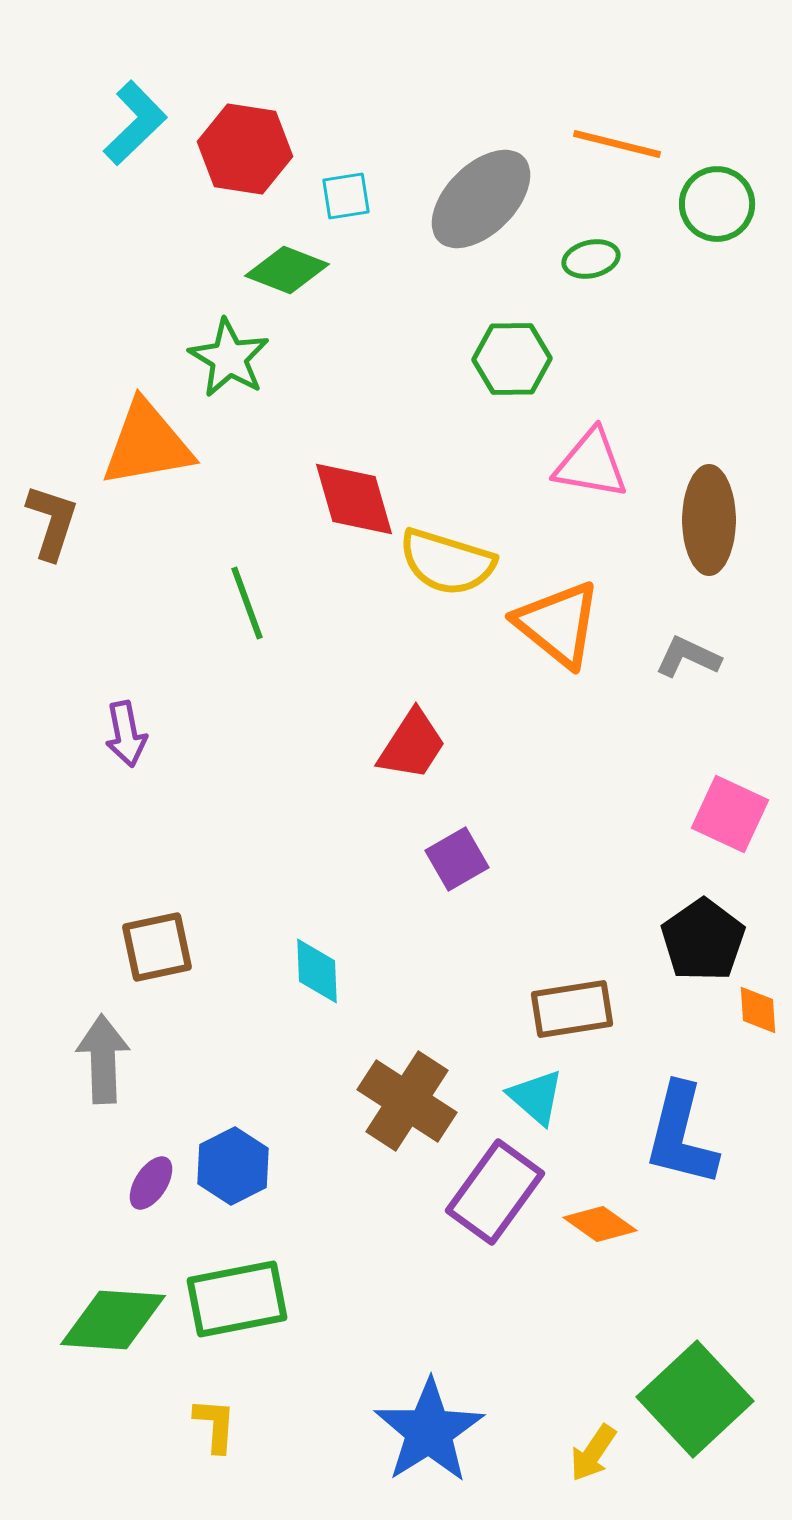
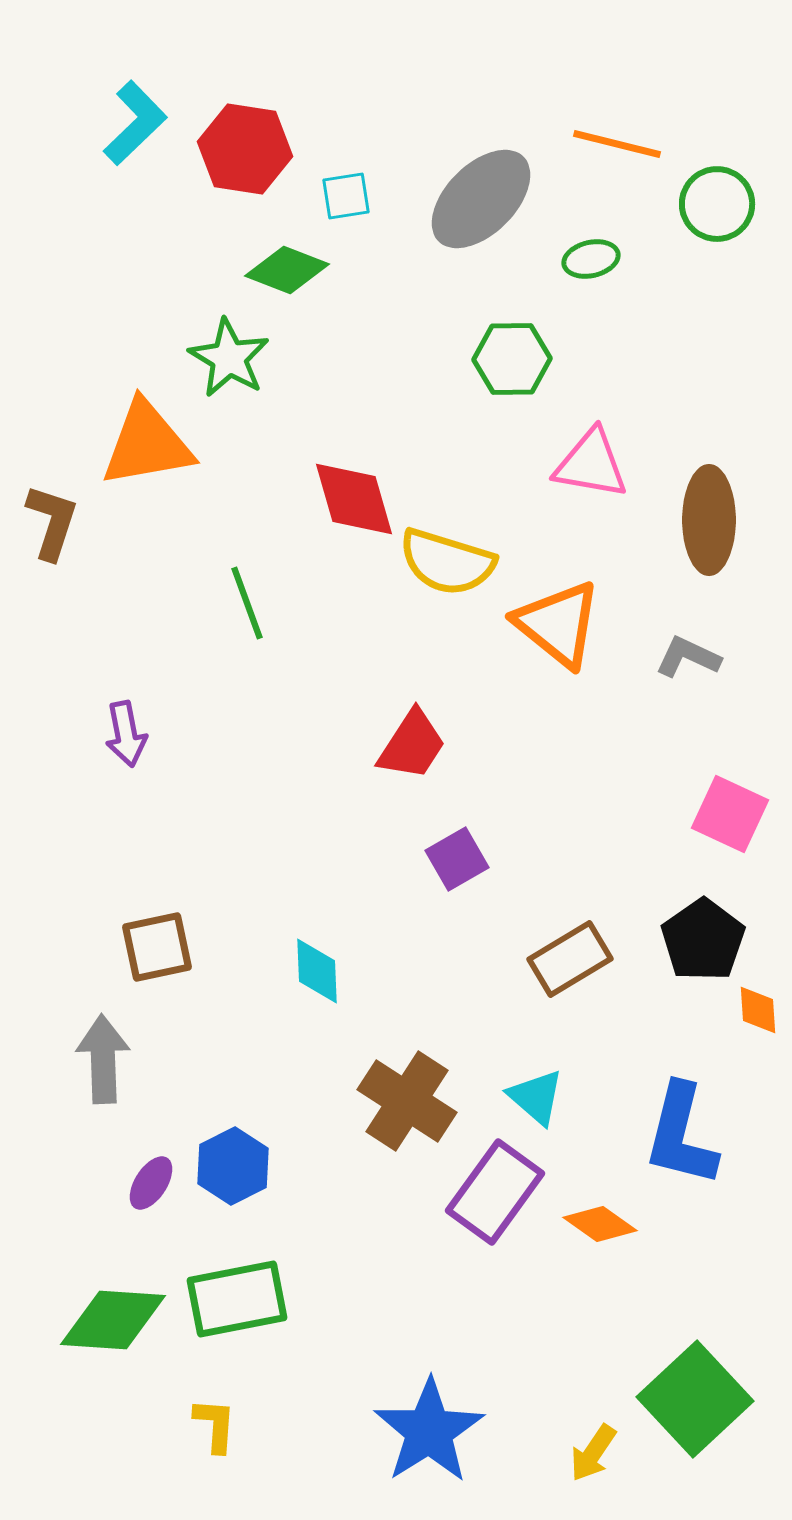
brown rectangle at (572, 1009): moved 2 px left, 50 px up; rotated 22 degrees counterclockwise
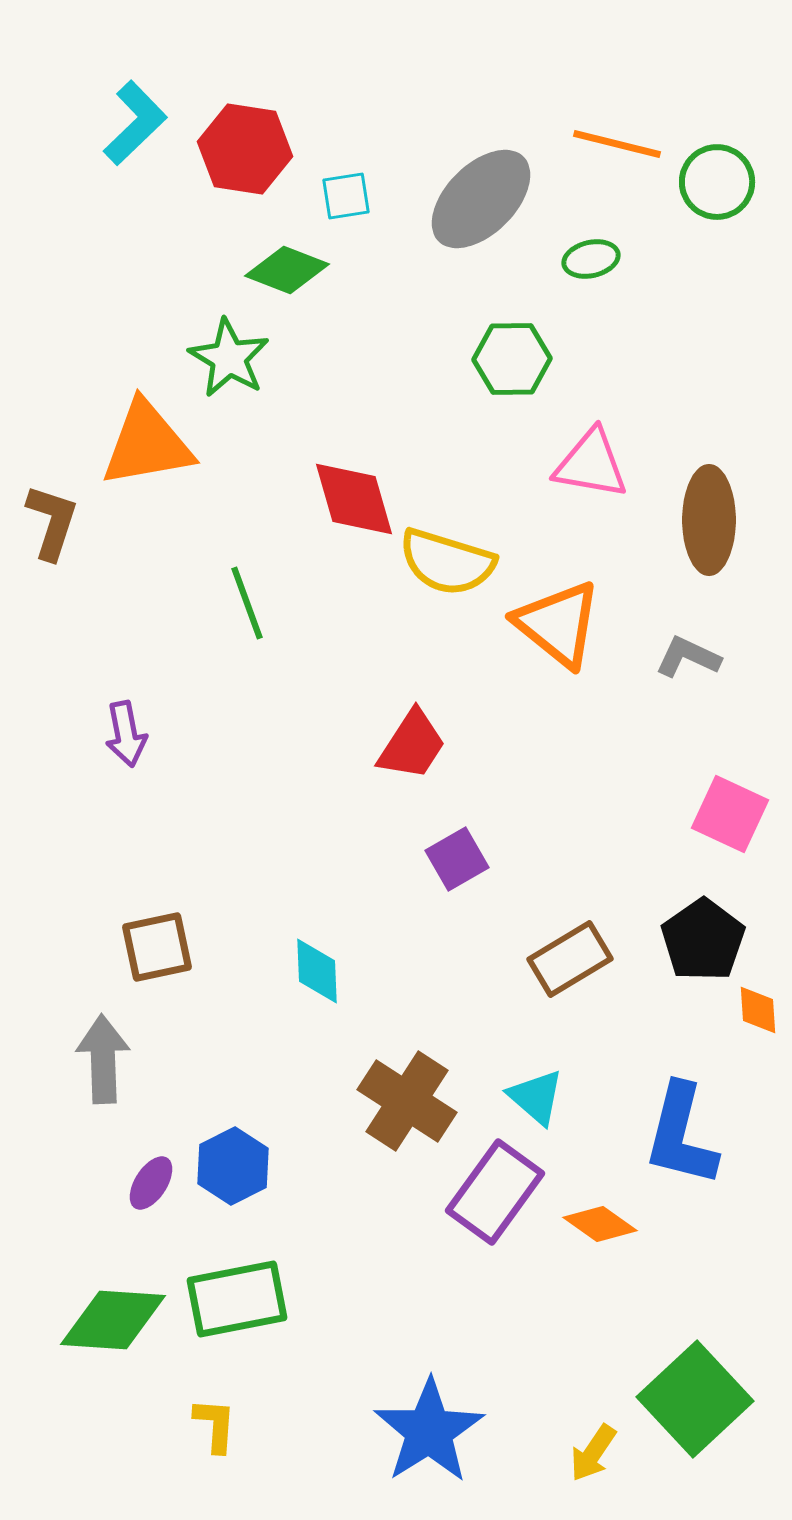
green circle at (717, 204): moved 22 px up
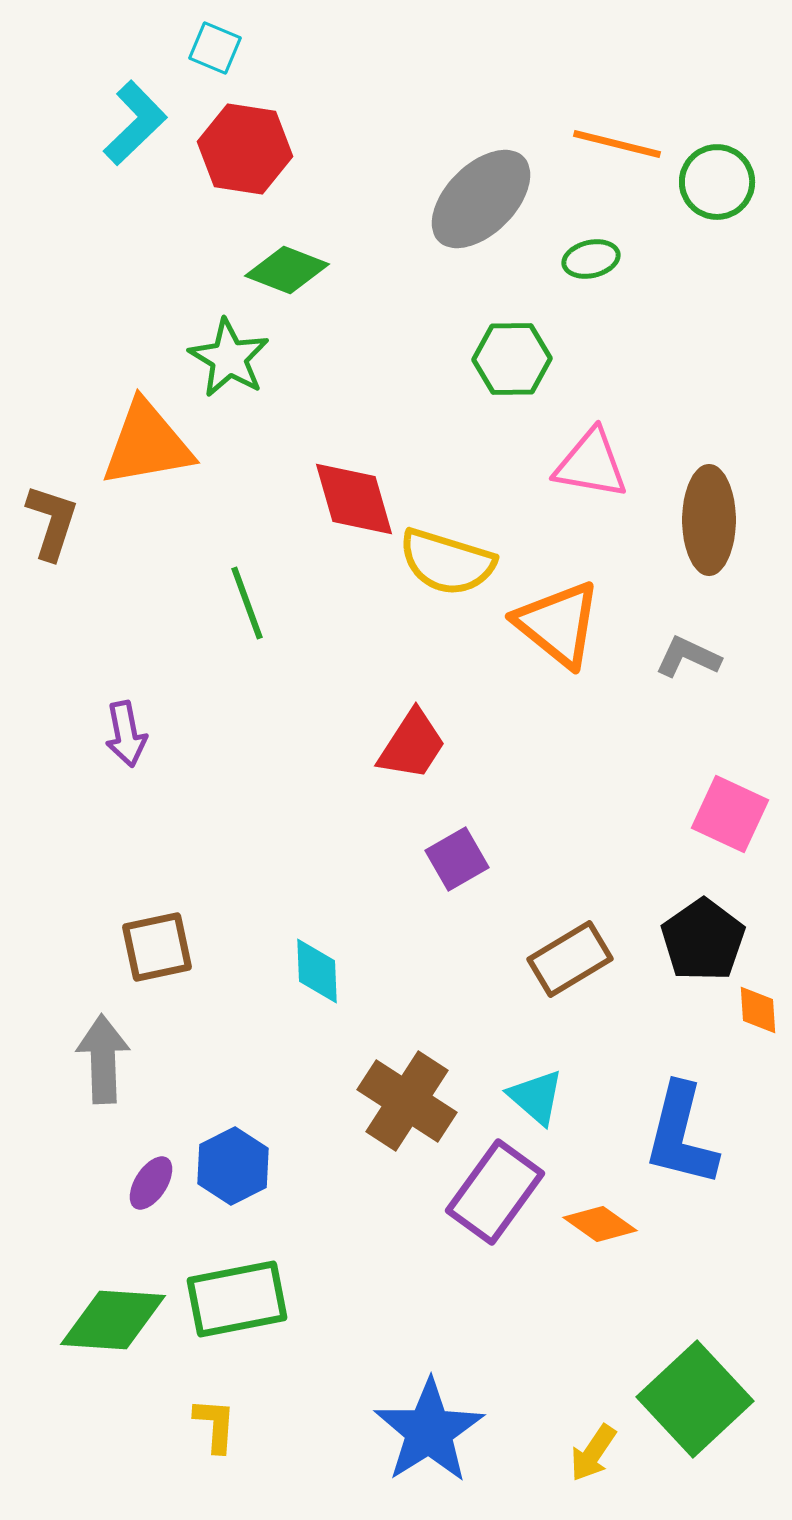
cyan square at (346, 196): moved 131 px left, 148 px up; rotated 32 degrees clockwise
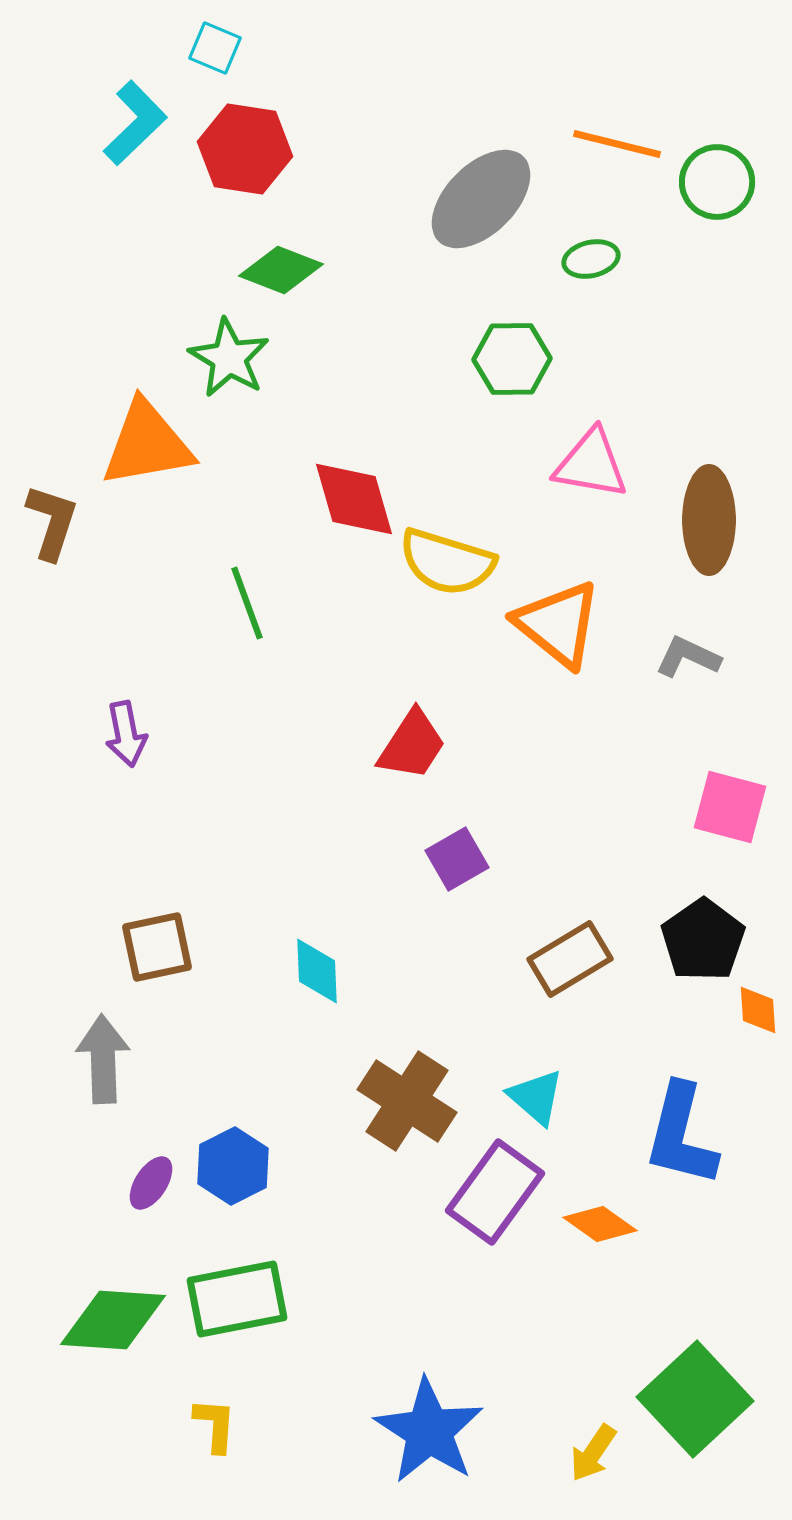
green diamond at (287, 270): moved 6 px left
pink square at (730, 814): moved 7 px up; rotated 10 degrees counterclockwise
blue star at (429, 1431): rotated 7 degrees counterclockwise
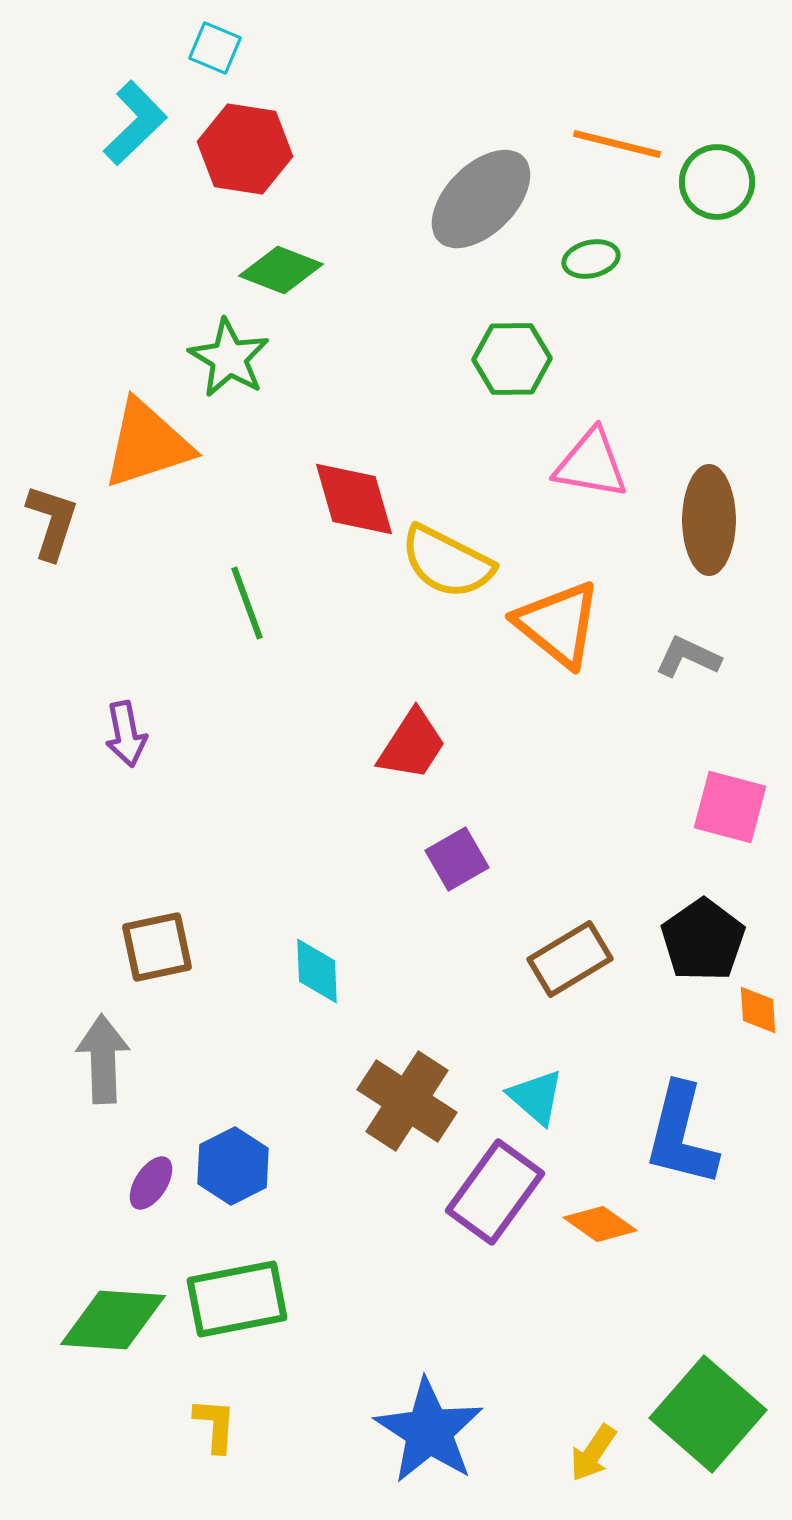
orange triangle at (147, 444): rotated 8 degrees counterclockwise
yellow semicircle at (447, 562): rotated 10 degrees clockwise
green square at (695, 1399): moved 13 px right, 15 px down; rotated 6 degrees counterclockwise
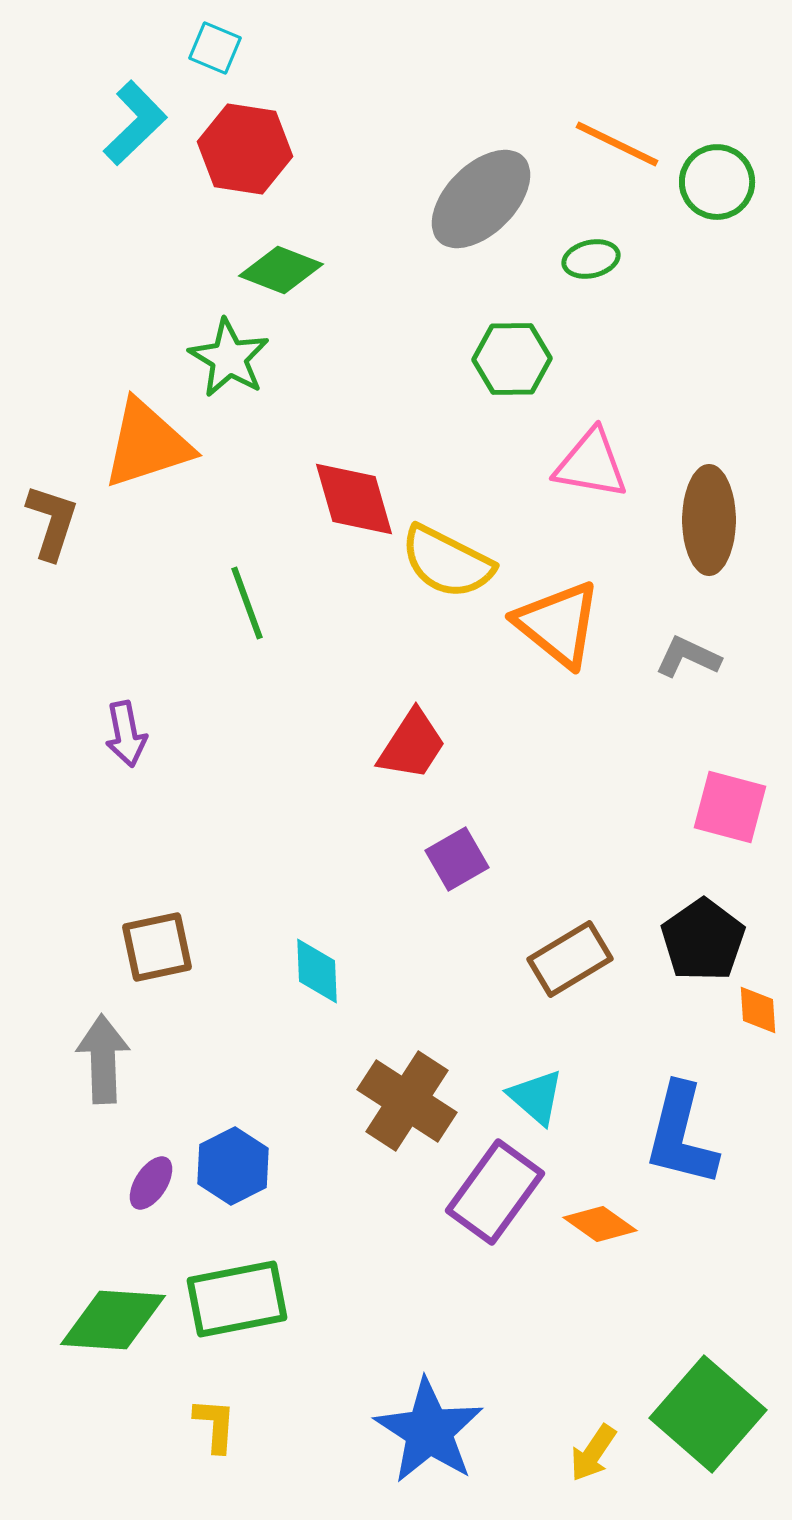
orange line at (617, 144): rotated 12 degrees clockwise
